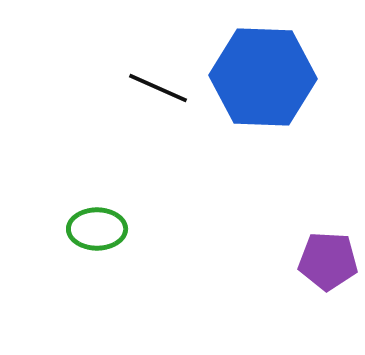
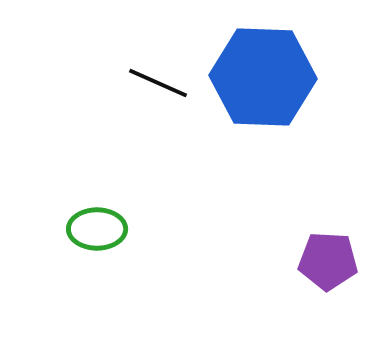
black line: moved 5 px up
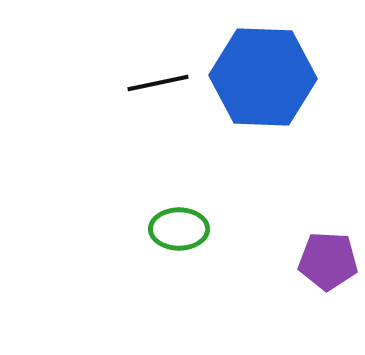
black line: rotated 36 degrees counterclockwise
green ellipse: moved 82 px right
